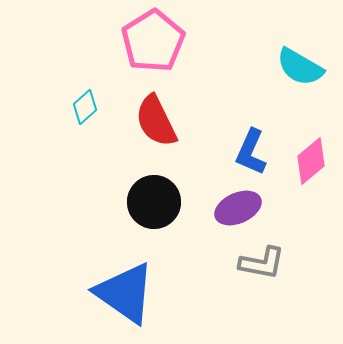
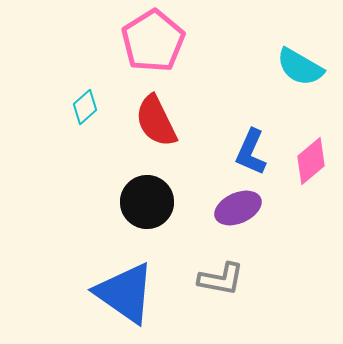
black circle: moved 7 px left
gray L-shape: moved 41 px left, 16 px down
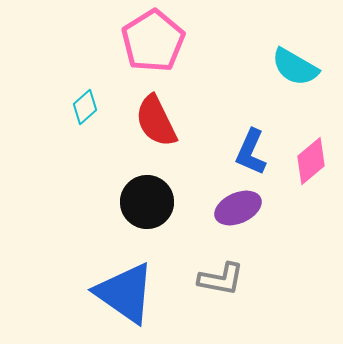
cyan semicircle: moved 5 px left
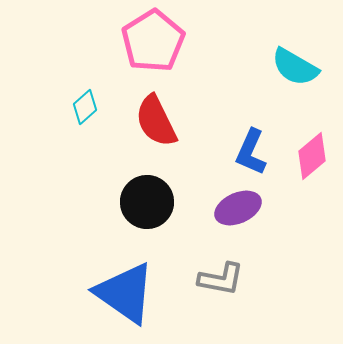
pink diamond: moved 1 px right, 5 px up
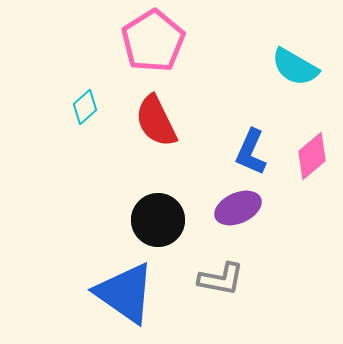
black circle: moved 11 px right, 18 px down
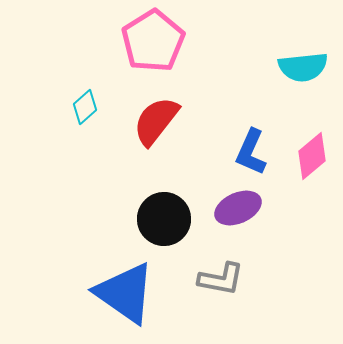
cyan semicircle: moved 8 px right; rotated 36 degrees counterclockwise
red semicircle: rotated 64 degrees clockwise
black circle: moved 6 px right, 1 px up
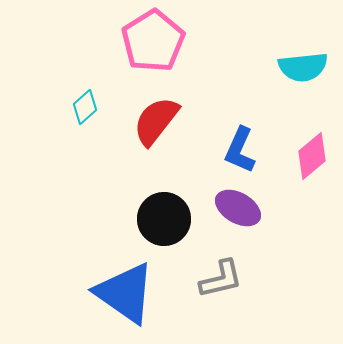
blue L-shape: moved 11 px left, 2 px up
purple ellipse: rotated 54 degrees clockwise
gray L-shape: rotated 24 degrees counterclockwise
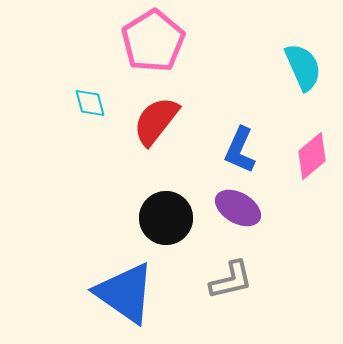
cyan semicircle: rotated 108 degrees counterclockwise
cyan diamond: moved 5 px right, 4 px up; rotated 64 degrees counterclockwise
black circle: moved 2 px right, 1 px up
gray L-shape: moved 10 px right, 1 px down
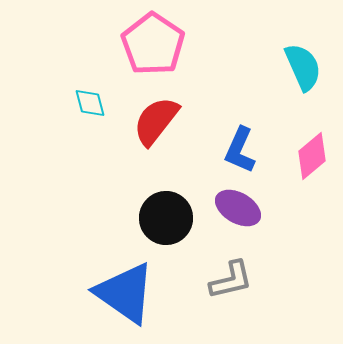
pink pentagon: moved 3 px down; rotated 6 degrees counterclockwise
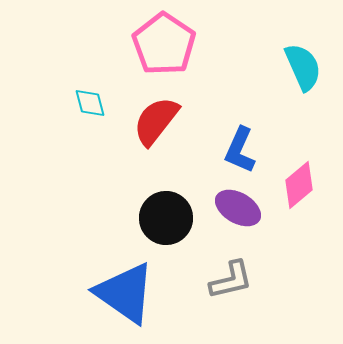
pink pentagon: moved 11 px right
pink diamond: moved 13 px left, 29 px down
